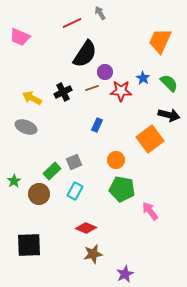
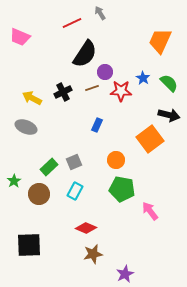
green rectangle: moved 3 px left, 4 px up
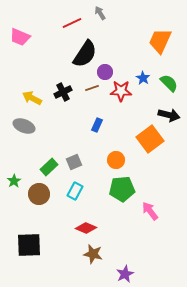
gray ellipse: moved 2 px left, 1 px up
green pentagon: rotated 15 degrees counterclockwise
brown star: rotated 24 degrees clockwise
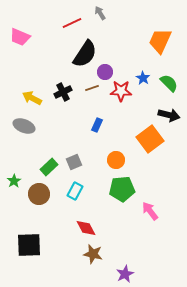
red diamond: rotated 40 degrees clockwise
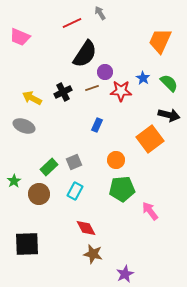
black square: moved 2 px left, 1 px up
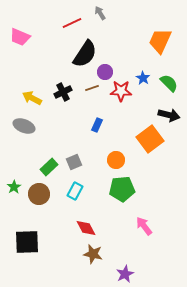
green star: moved 6 px down
pink arrow: moved 6 px left, 15 px down
black square: moved 2 px up
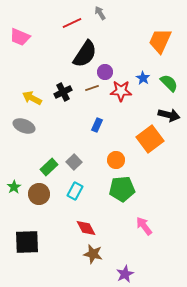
gray square: rotated 21 degrees counterclockwise
